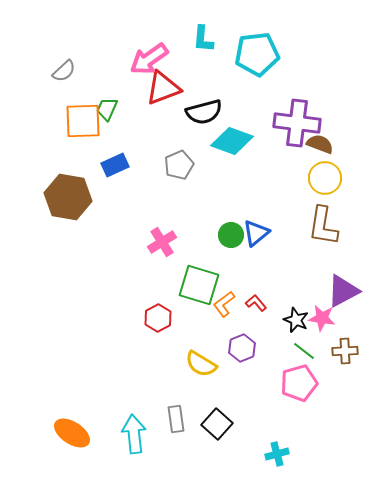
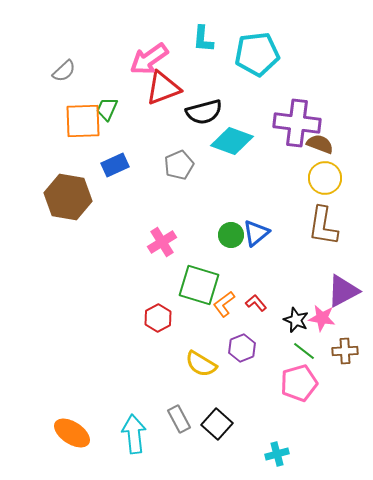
gray rectangle: moved 3 px right; rotated 20 degrees counterclockwise
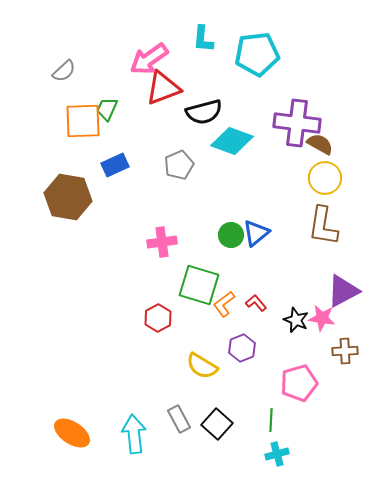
brown semicircle: rotated 8 degrees clockwise
pink cross: rotated 24 degrees clockwise
green line: moved 33 px left, 69 px down; rotated 55 degrees clockwise
yellow semicircle: moved 1 px right, 2 px down
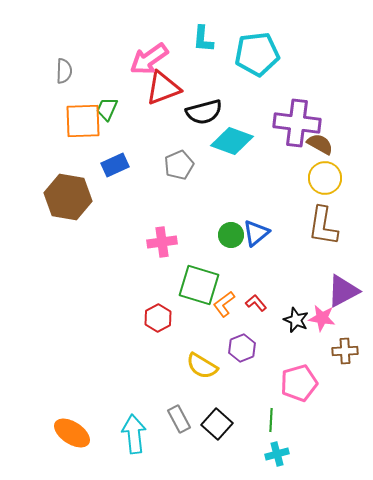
gray semicircle: rotated 45 degrees counterclockwise
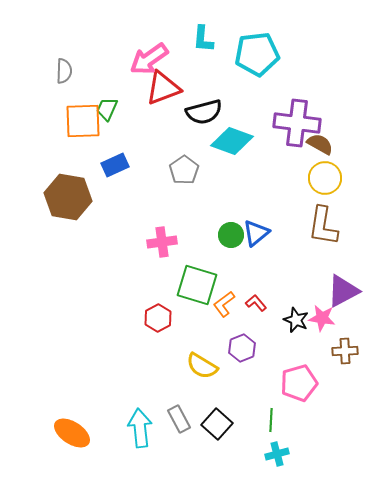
gray pentagon: moved 5 px right, 5 px down; rotated 12 degrees counterclockwise
green square: moved 2 px left
cyan arrow: moved 6 px right, 6 px up
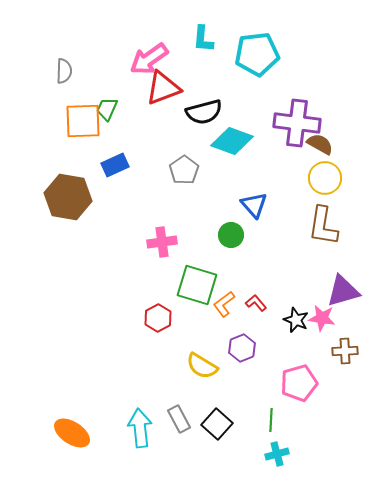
blue triangle: moved 2 px left, 28 px up; rotated 32 degrees counterclockwise
purple triangle: rotated 12 degrees clockwise
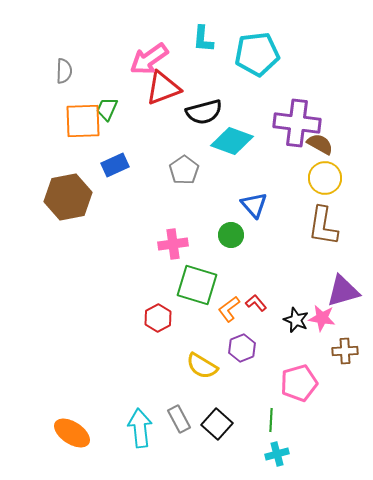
brown hexagon: rotated 21 degrees counterclockwise
pink cross: moved 11 px right, 2 px down
orange L-shape: moved 5 px right, 5 px down
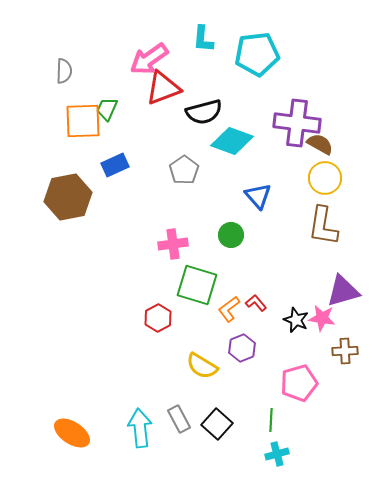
blue triangle: moved 4 px right, 9 px up
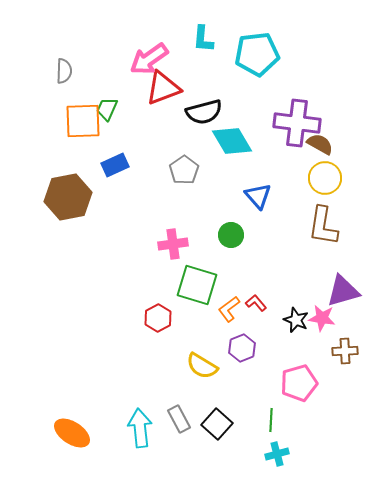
cyan diamond: rotated 39 degrees clockwise
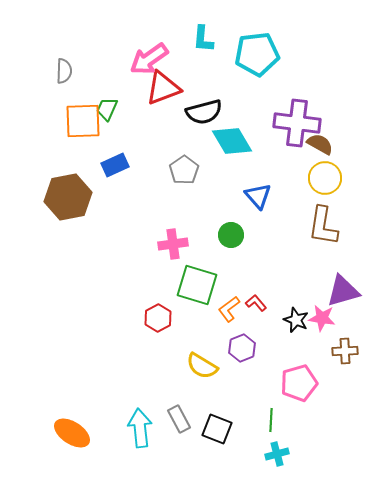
black square: moved 5 px down; rotated 20 degrees counterclockwise
